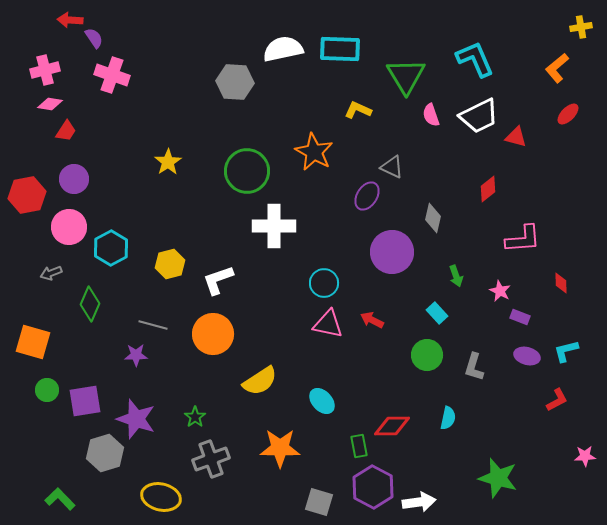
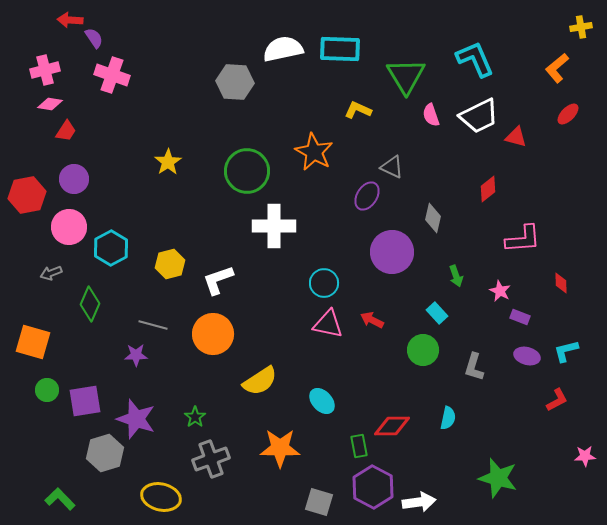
green circle at (427, 355): moved 4 px left, 5 px up
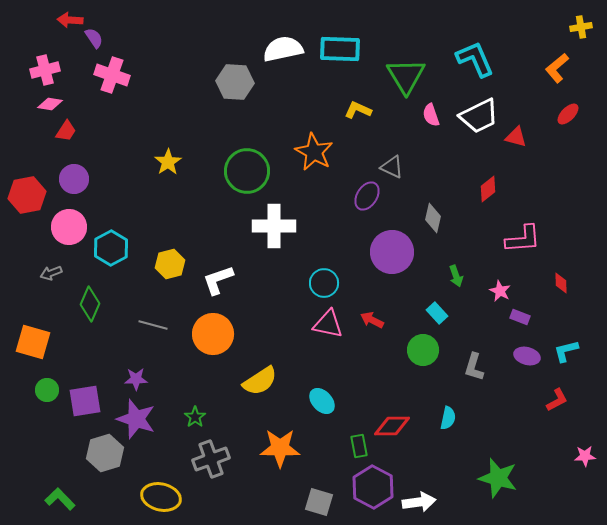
purple star at (136, 355): moved 24 px down
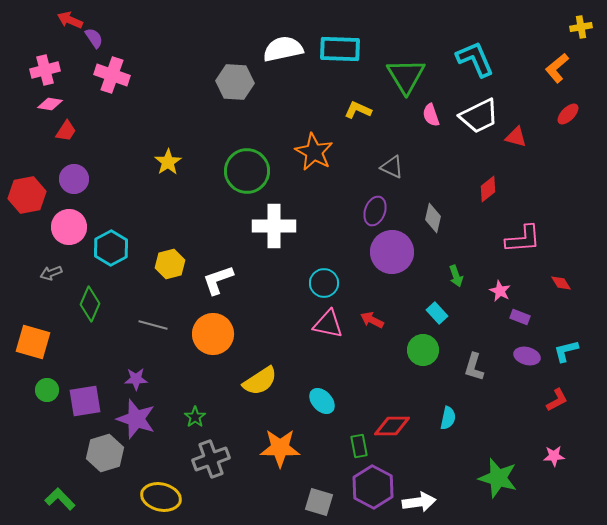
red arrow at (70, 20): rotated 20 degrees clockwise
purple ellipse at (367, 196): moved 8 px right, 15 px down; rotated 12 degrees counterclockwise
red diamond at (561, 283): rotated 30 degrees counterclockwise
pink star at (585, 456): moved 31 px left
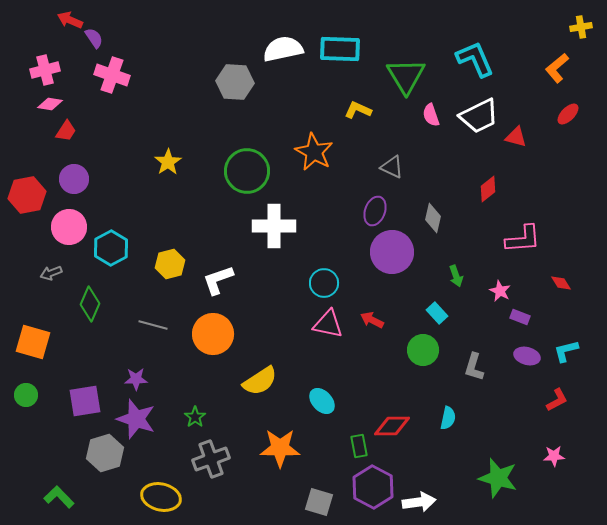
green circle at (47, 390): moved 21 px left, 5 px down
green L-shape at (60, 499): moved 1 px left, 2 px up
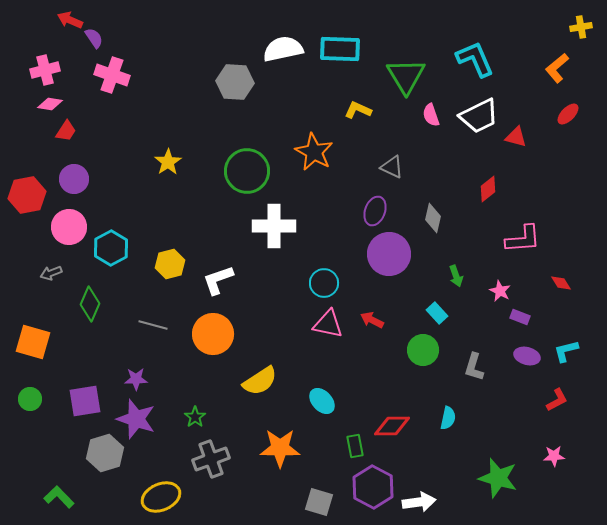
purple circle at (392, 252): moved 3 px left, 2 px down
green circle at (26, 395): moved 4 px right, 4 px down
green rectangle at (359, 446): moved 4 px left
yellow ellipse at (161, 497): rotated 36 degrees counterclockwise
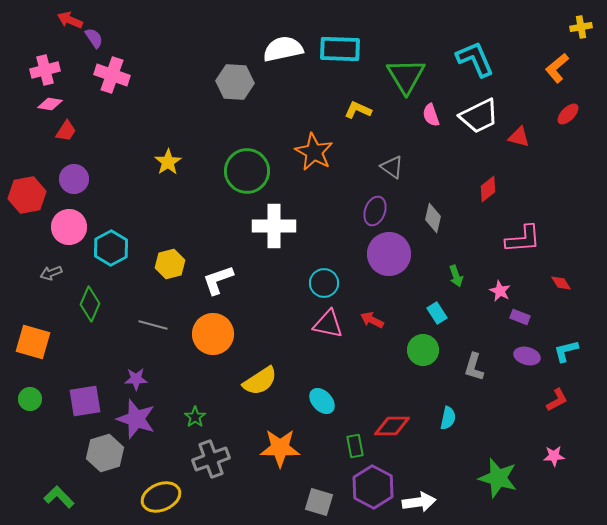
red triangle at (516, 137): moved 3 px right
gray triangle at (392, 167): rotated 10 degrees clockwise
cyan rectangle at (437, 313): rotated 10 degrees clockwise
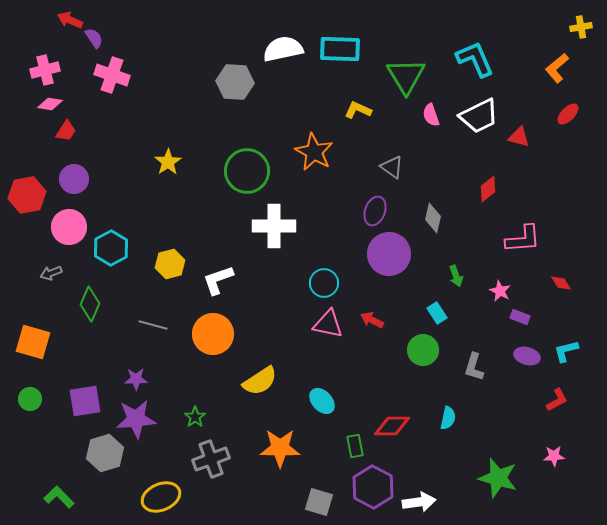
purple star at (136, 419): rotated 24 degrees counterclockwise
